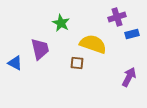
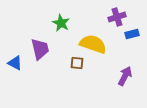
purple arrow: moved 4 px left, 1 px up
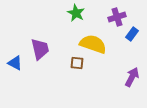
green star: moved 15 px right, 10 px up
blue rectangle: rotated 40 degrees counterclockwise
purple arrow: moved 7 px right, 1 px down
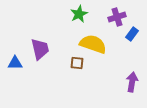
green star: moved 3 px right, 1 px down; rotated 18 degrees clockwise
blue triangle: rotated 28 degrees counterclockwise
purple arrow: moved 5 px down; rotated 18 degrees counterclockwise
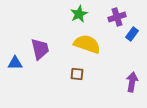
yellow semicircle: moved 6 px left
brown square: moved 11 px down
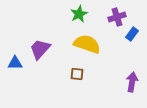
purple trapezoid: rotated 125 degrees counterclockwise
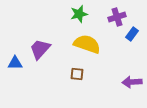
green star: rotated 12 degrees clockwise
purple arrow: rotated 102 degrees counterclockwise
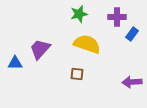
purple cross: rotated 18 degrees clockwise
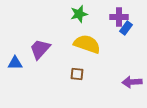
purple cross: moved 2 px right
blue rectangle: moved 6 px left, 6 px up
